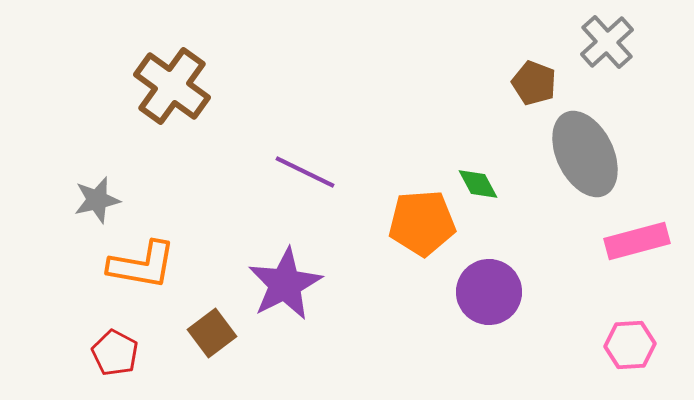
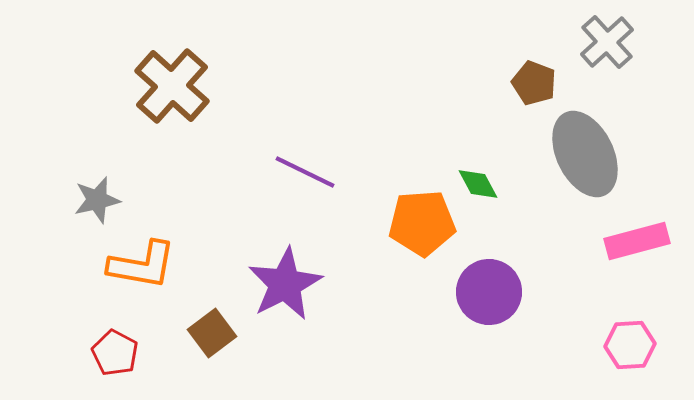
brown cross: rotated 6 degrees clockwise
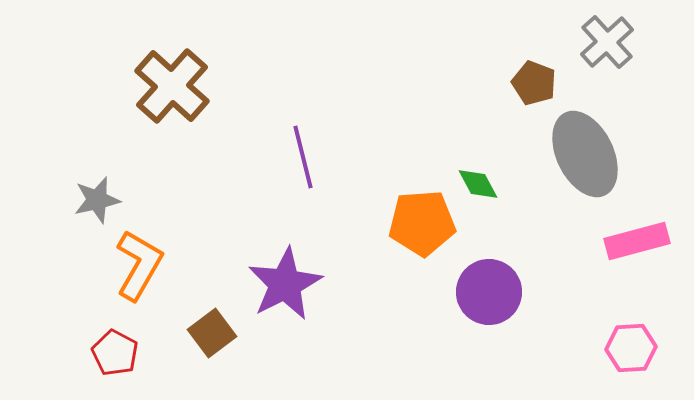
purple line: moved 2 px left, 15 px up; rotated 50 degrees clockwise
orange L-shape: moved 3 px left; rotated 70 degrees counterclockwise
pink hexagon: moved 1 px right, 3 px down
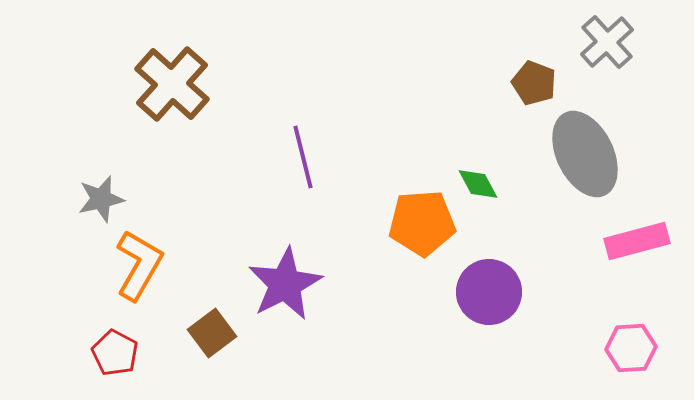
brown cross: moved 2 px up
gray star: moved 4 px right, 1 px up
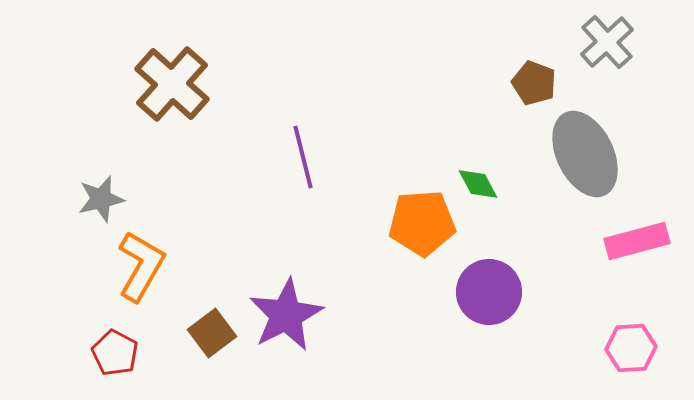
orange L-shape: moved 2 px right, 1 px down
purple star: moved 1 px right, 31 px down
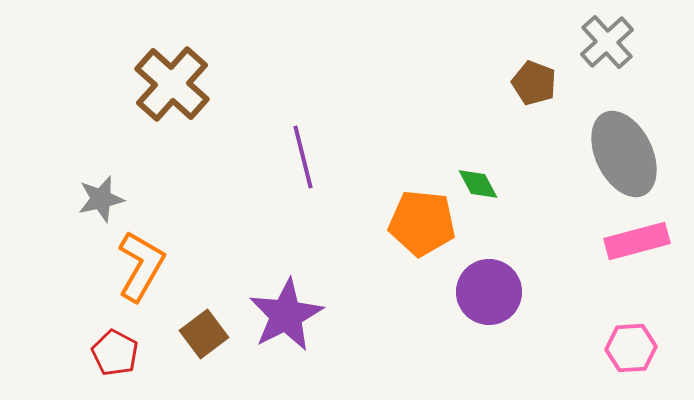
gray ellipse: moved 39 px right
orange pentagon: rotated 10 degrees clockwise
brown square: moved 8 px left, 1 px down
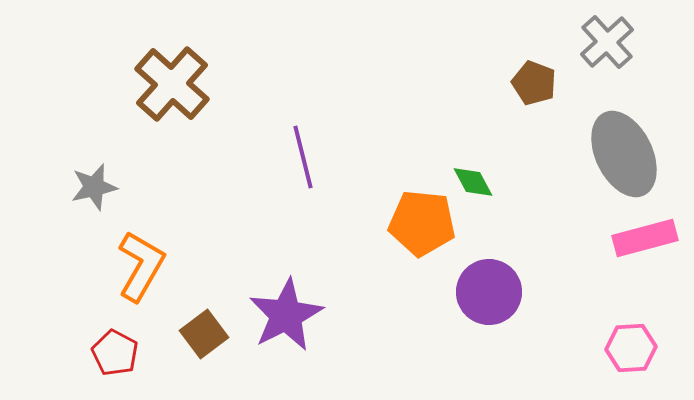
green diamond: moved 5 px left, 2 px up
gray star: moved 7 px left, 12 px up
pink rectangle: moved 8 px right, 3 px up
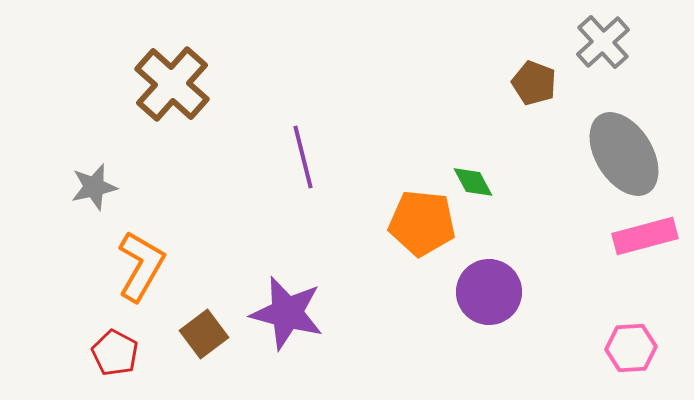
gray cross: moved 4 px left
gray ellipse: rotated 6 degrees counterclockwise
pink rectangle: moved 2 px up
purple star: moved 1 px right, 2 px up; rotated 30 degrees counterclockwise
